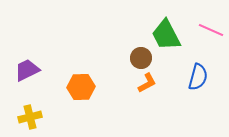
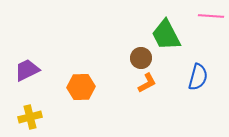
pink line: moved 14 px up; rotated 20 degrees counterclockwise
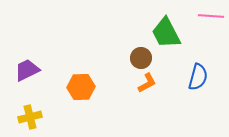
green trapezoid: moved 2 px up
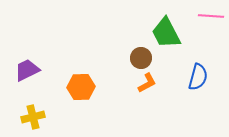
yellow cross: moved 3 px right
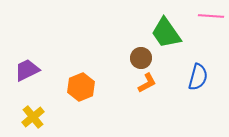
green trapezoid: rotated 8 degrees counterclockwise
orange hexagon: rotated 20 degrees counterclockwise
yellow cross: rotated 25 degrees counterclockwise
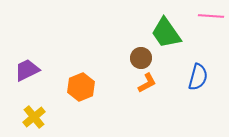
yellow cross: moved 1 px right
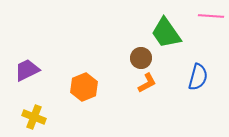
orange hexagon: moved 3 px right
yellow cross: rotated 30 degrees counterclockwise
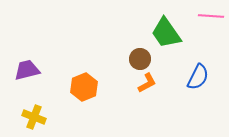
brown circle: moved 1 px left, 1 px down
purple trapezoid: rotated 12 degrees clockwise
blue semicircle: rotated 12 degrees clockwise
